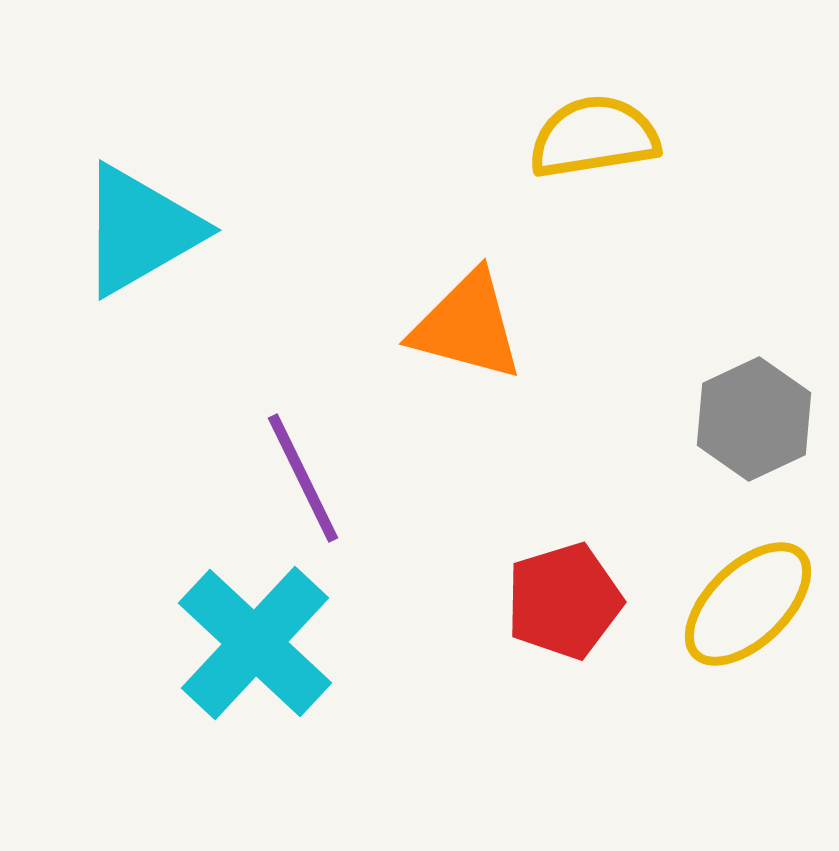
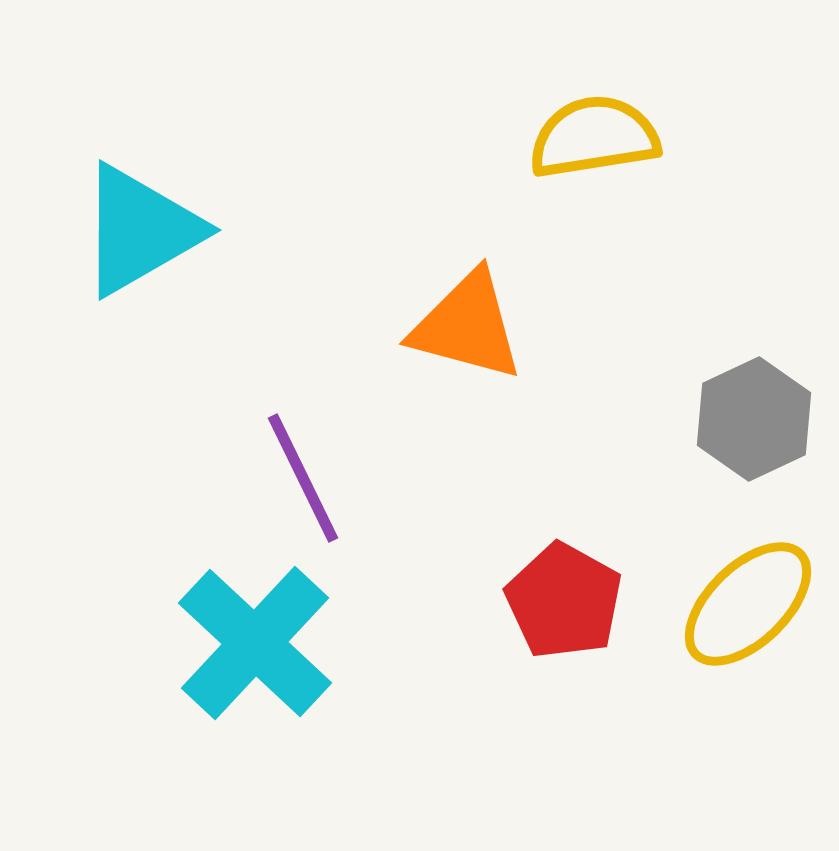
red pentagon: rotated 26 degrees counterclockwise
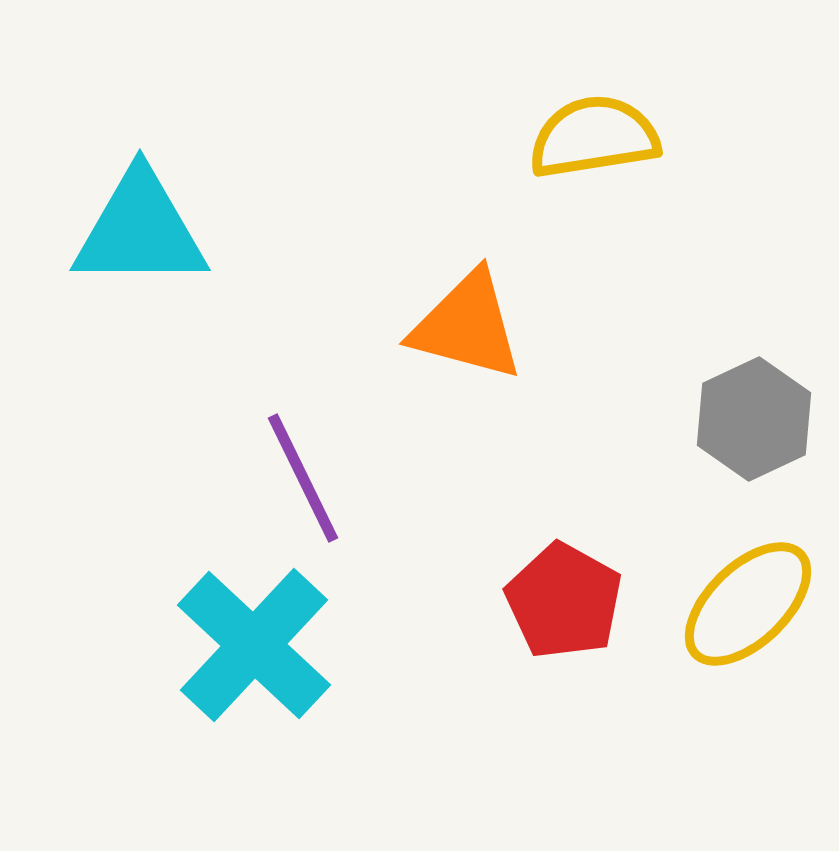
cyan triangle: rotated 30 degrees clockwise
cyan cross: moved 1 px left, 2 px down
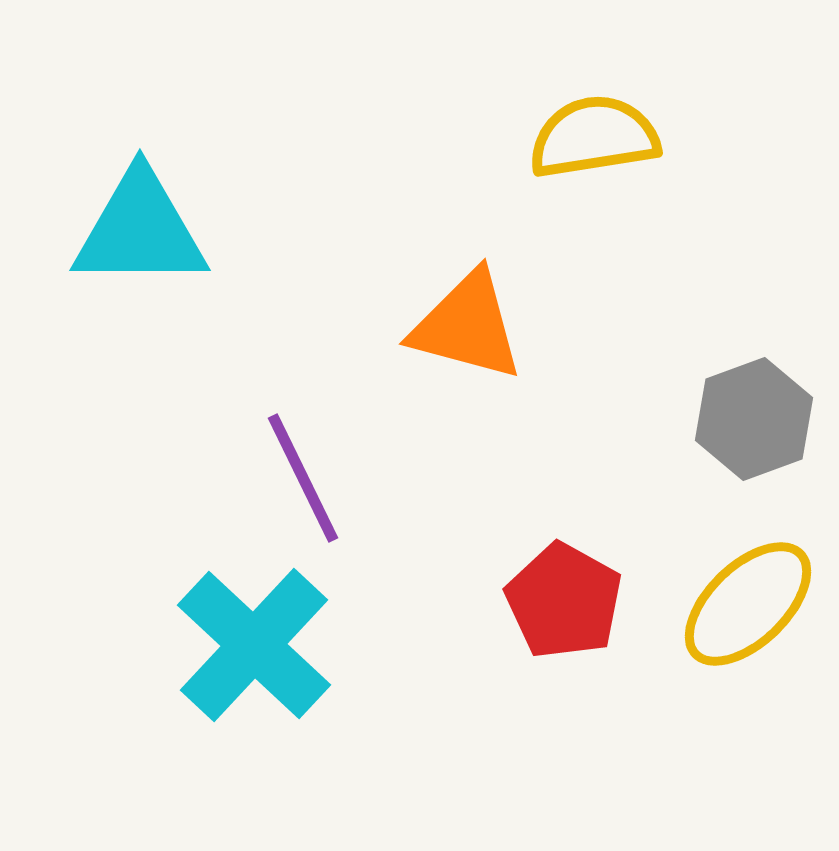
gray hexagon: rotated 5 degrees clockwise
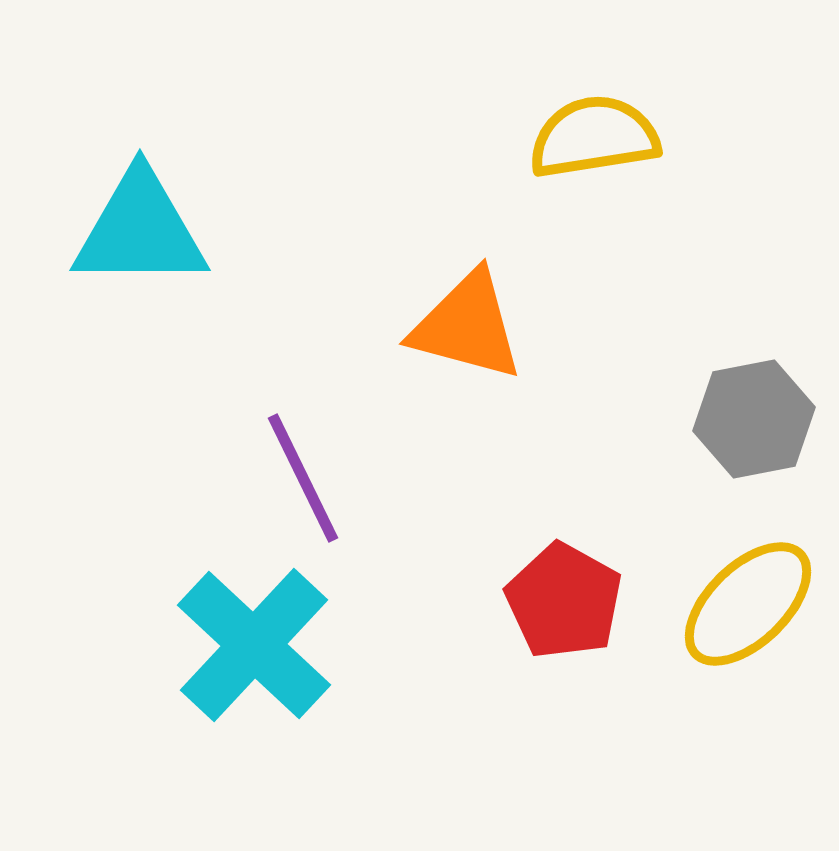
gray hexagon: rotated 9 degrees clockwise
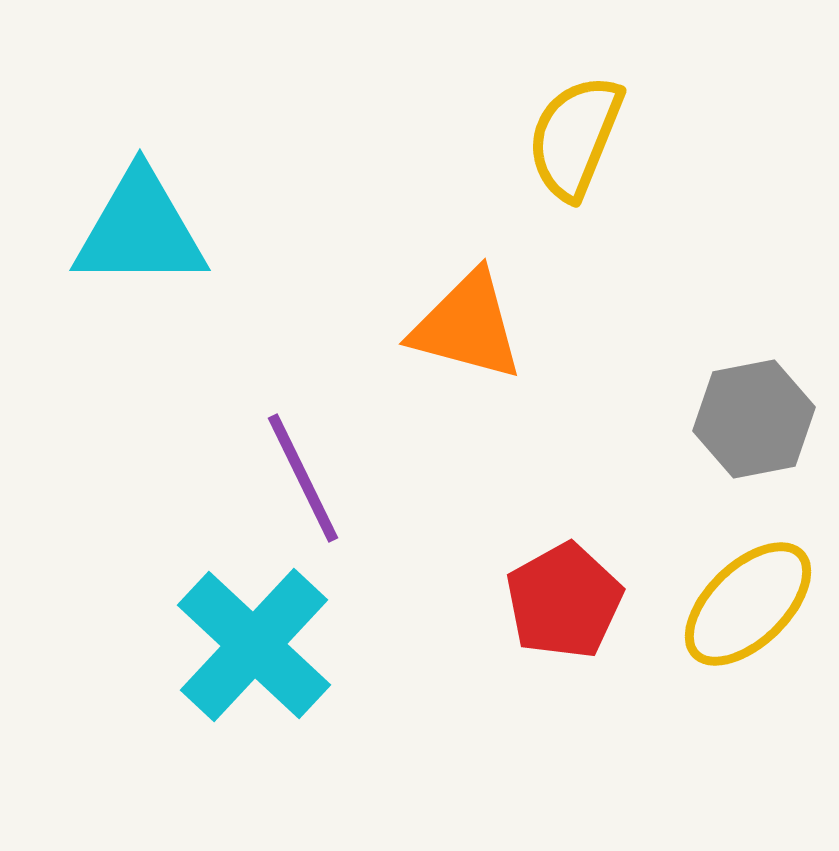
yellow semicircle: moved 19 px left; rotated 59 degrees counterclockwise
red pentagon: rotated 14 degrees clockwise
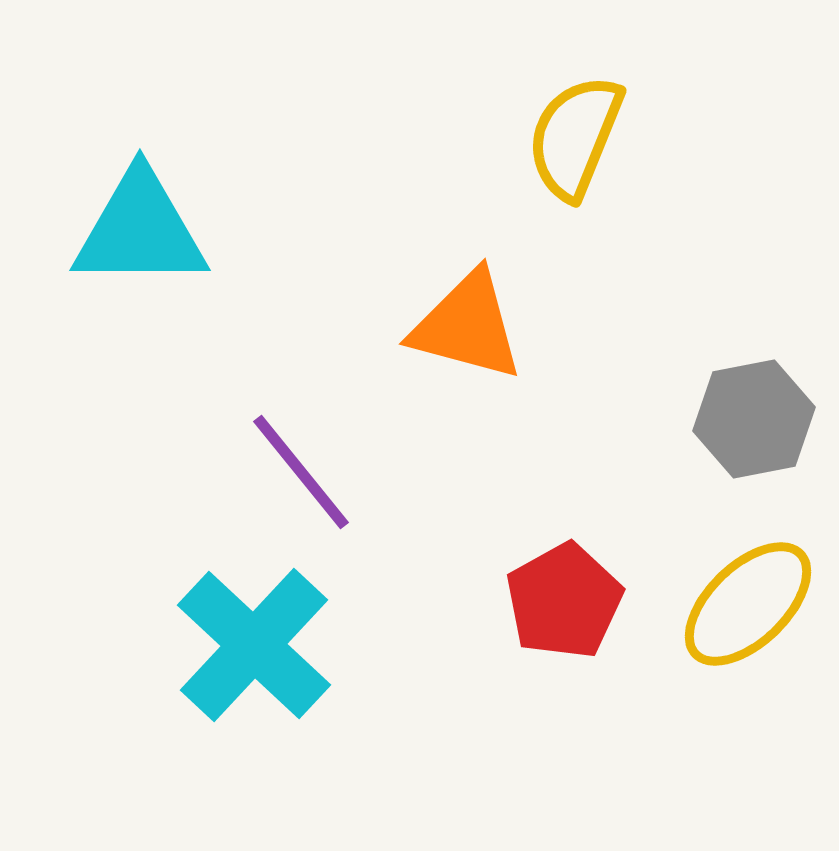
purple line: moved 2 px left, 6 px up; rotated 13 degrees counterclockwise
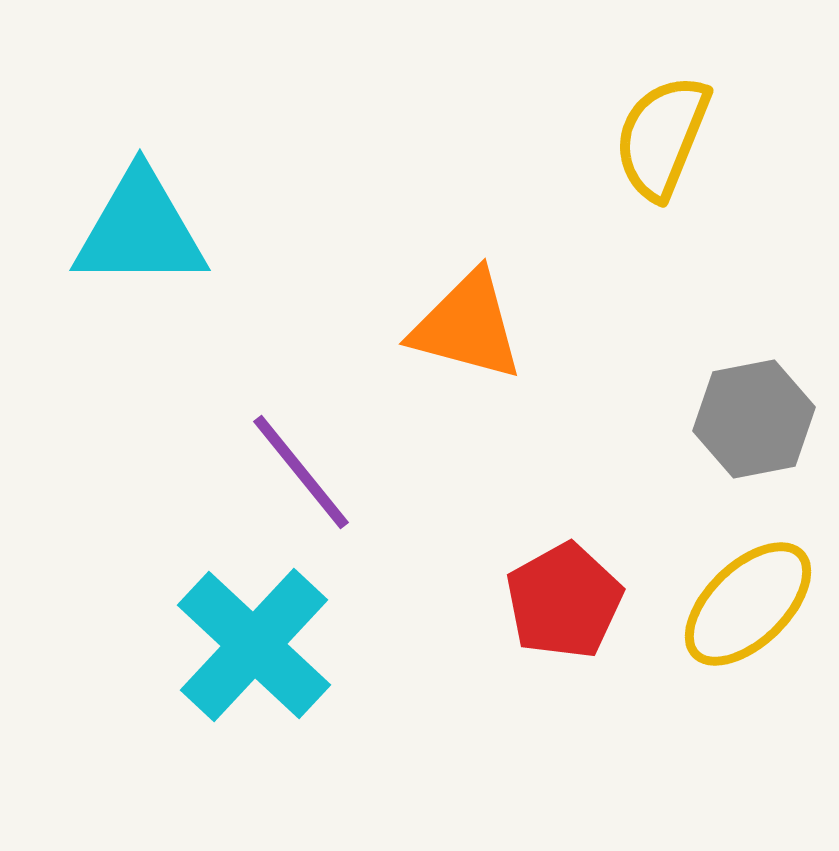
yellow semicircle: moved 87 px right
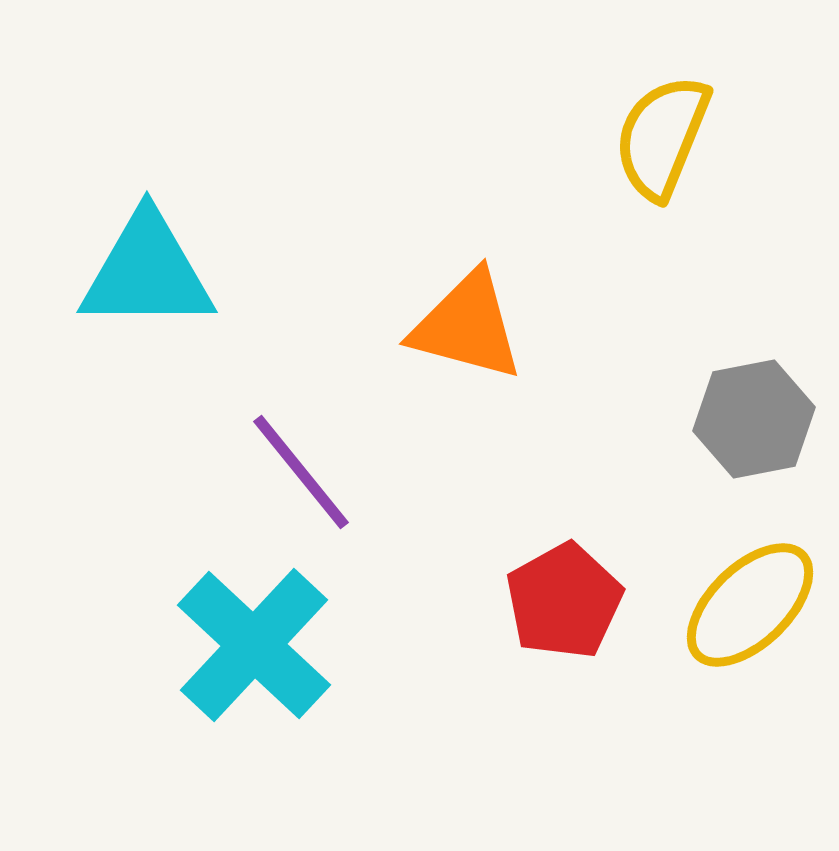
cyan triangle: moved 7 px right, 42 px down
yellow ellipse: moved 2 px right, 1 px down
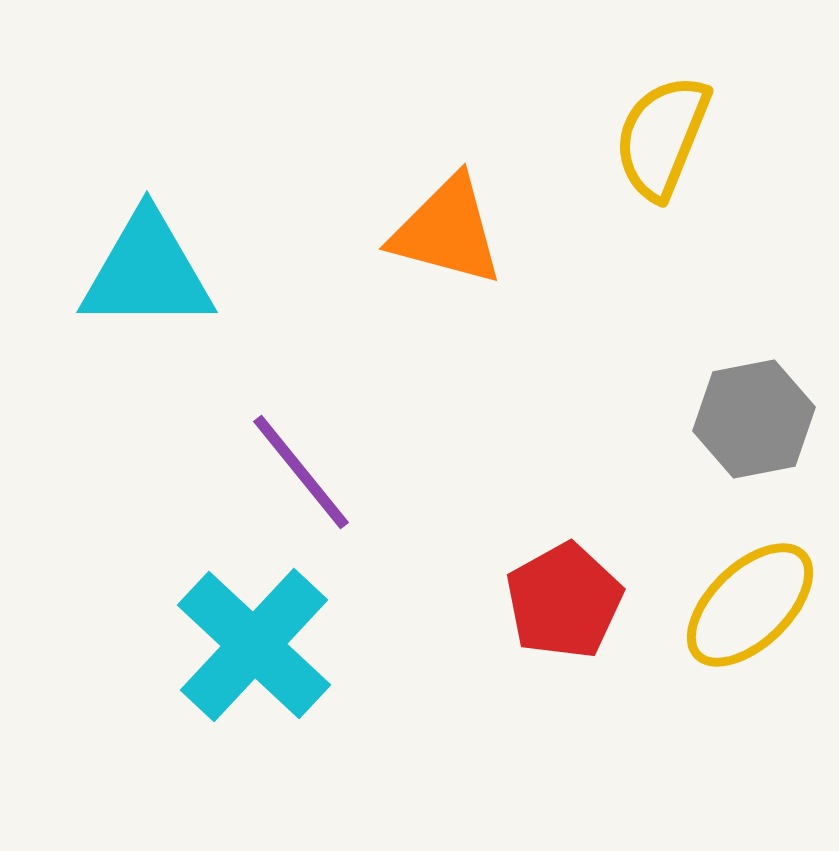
orange triangle: moved 20 px left, 95 px up
